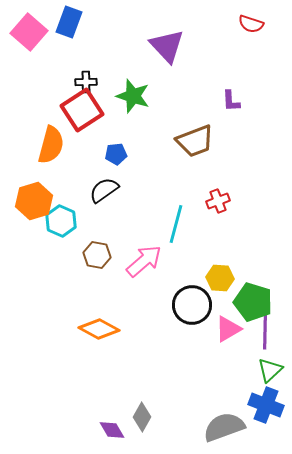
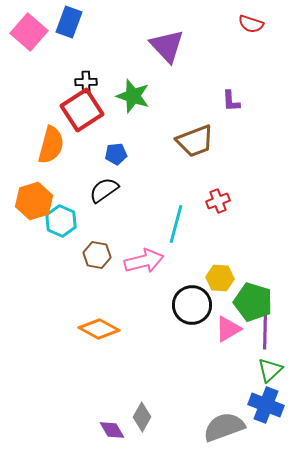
pink arrow: rotated 27 degrees clockwise
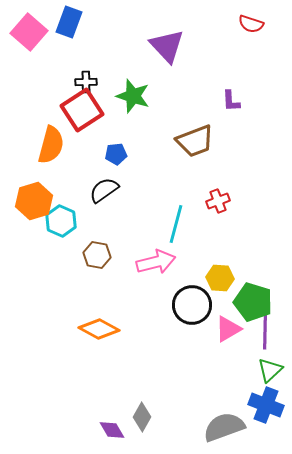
pink arrow: moved 12 px right, 1 px down
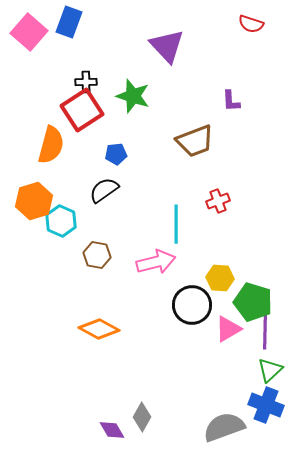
cyan line: rotated 15 degrees counterclockwise
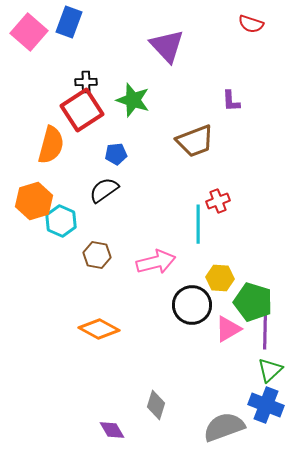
green star: moved 4 px down
cyan line: moved 22 px right
gray diamond: moved 14 px right, 12 px up; rotated 12 degrees counterclockwise
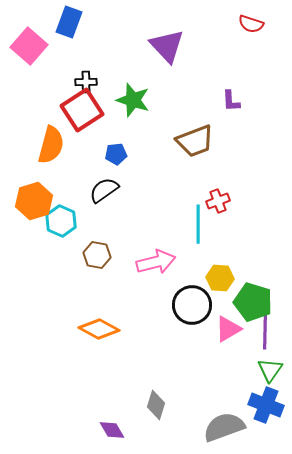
pink square: moved 14 px down
green triangle: rotated 12 degrees counterclockwise
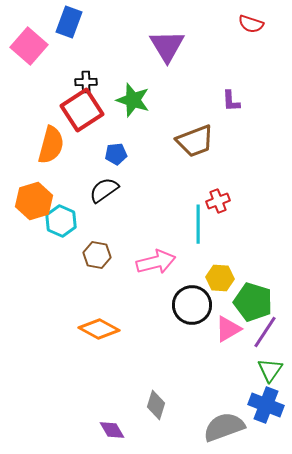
purple triangle: rotated 12 degrees clockwise
purple line: rotated 32 degrees clockwise
